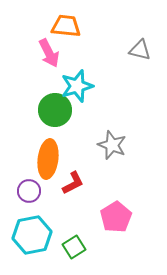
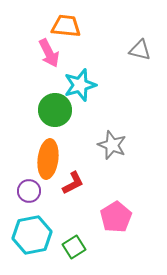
cyan star: moved 3 px right, 1 px up
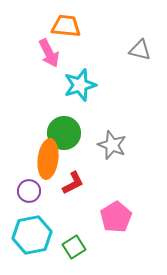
green circle: moved 9 px right, 23 px down
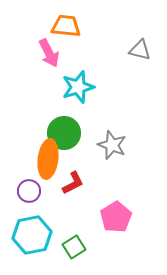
cyan star: moved 2 px left, 2 px down
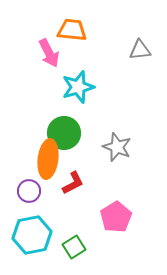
orange trapezoid: moved 6 px right, 4 px down
gray triangle: rotated 20 degrees counterclockwise
gray star: moved 5 px right, 2 px down
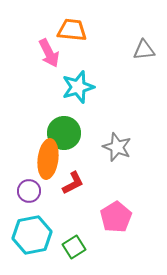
gray triangle: moved 4 px right
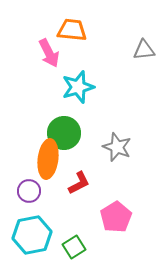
red L-shape: moved 6 px right
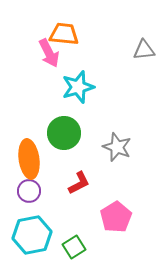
orange trapezoid: moved 8 px left, 4 px down
orange ellipse: moved 19 px left; rotated 15 degrees counterclockwise
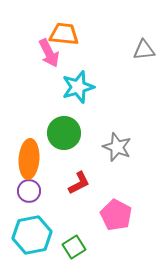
orange ellipse: rotated 12 degrees clockwise
pink pentagon: moved 2 px up; rotated 12 degrees counterclockwise
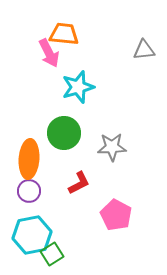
gray star: moved 5 px left; rotated 24 degrees counterclockwise
green square: moved 22 px left, 7 px down
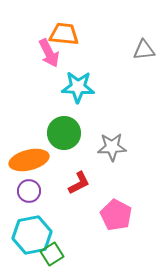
cyan star: rotated 20 degrees clockwise
orange ellipse: moved 1 px down; rotated 72 degrees clockwise
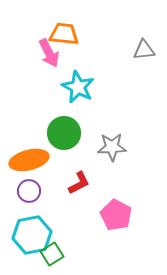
cyan star: rotated 24 degrees clockwise
